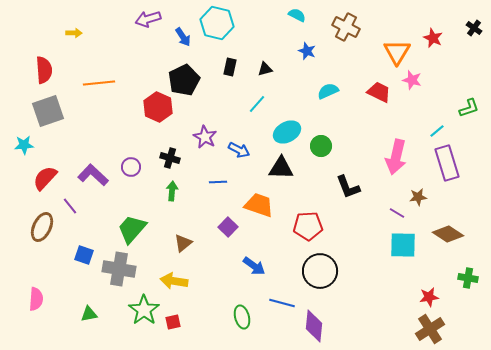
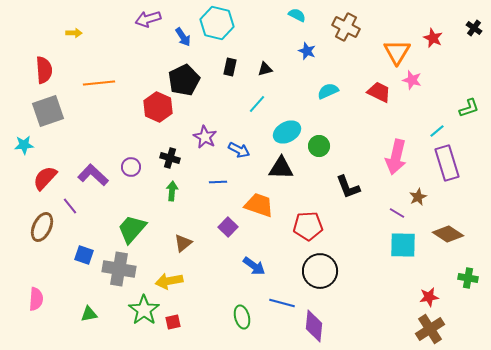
green circle at (321, 146): moved 2 px left
brown star at (418, 197): rotated 18 degrees counterclockwise
yellow arrow at (174, 281): moved 5 px left; rotated 20 degrees counterclockwise
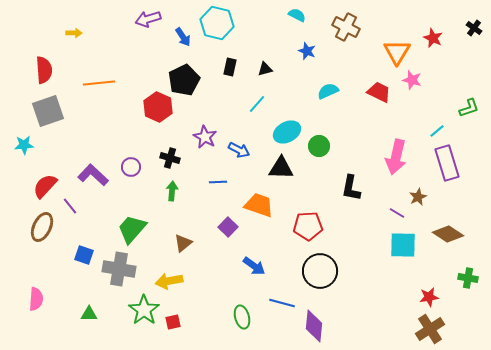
red semicircle at (45, 178): moved 8 px down
black L-shape at (348, 187): moved 3 px right, 1 px down; rotated 32 degrees clockwise
green triangle at (89, 314): rotated 12 degrees clockwise
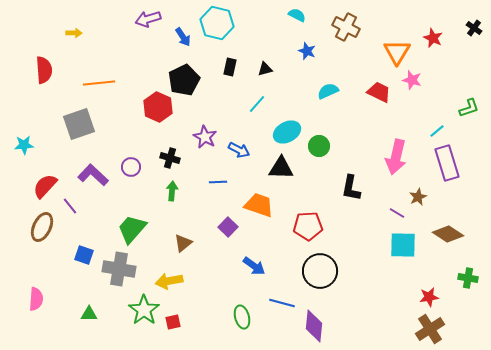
gray square at (48, 111): moved 31 px right, 13 px down
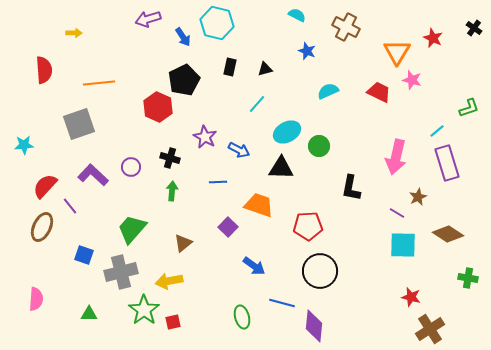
gray cross at (119, 269): moved 2 px right, 3 px down; rotated 24 degrees counterclockwise
red star at (429, 297): moved 18 px left; rotated 24 degrees clockwise
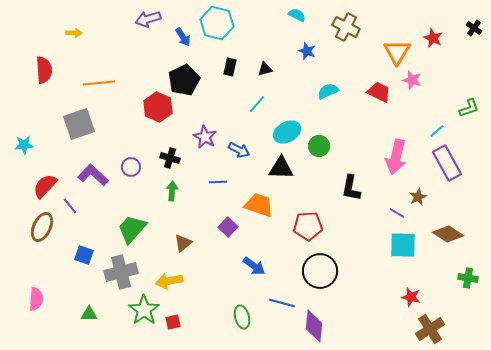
purple rectangle at (447, 163): rotated 12 degrees counterclockwise
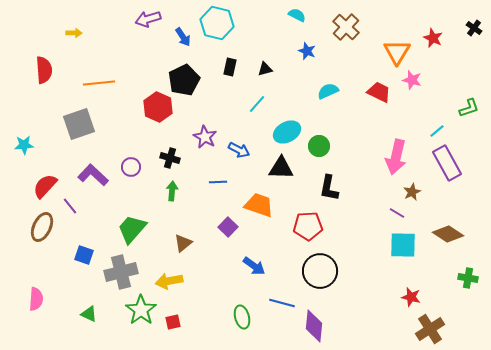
brown cross at (346, 27): rotated 16 degrees clockwise
black L-shape at (351, 188): moved 22 px left
brown star at (418, 197): moved 6 px left, 5 px up
green star at (144, 310): moved 3 px left
green triangle at (89, 314): rotated 24 degrees clockwise
